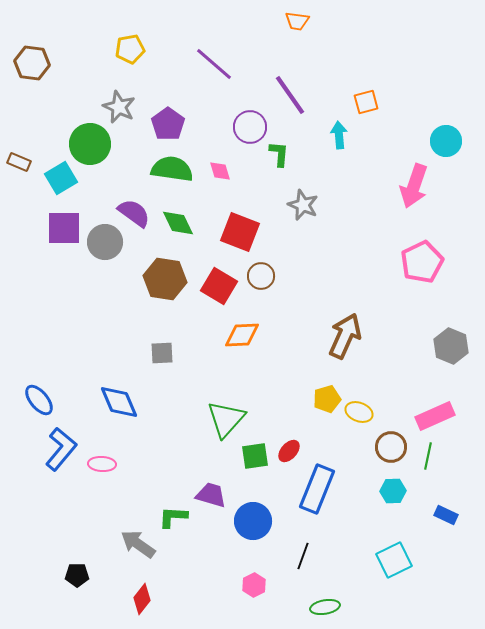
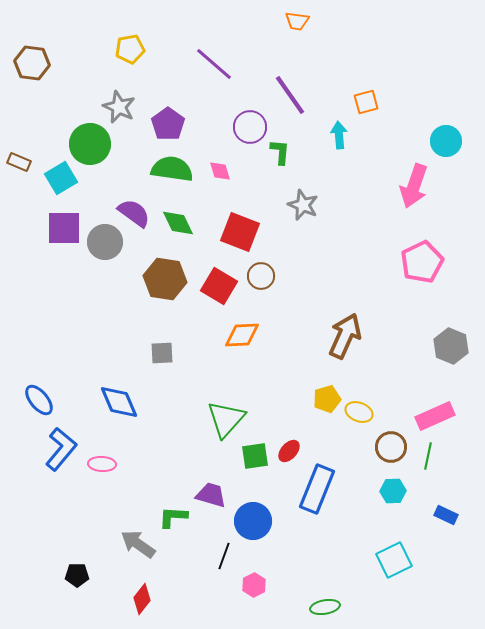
green L-shape at (279, 154): moved 1 px right, 2 px up
black line at (303, 556): moved 79 px left
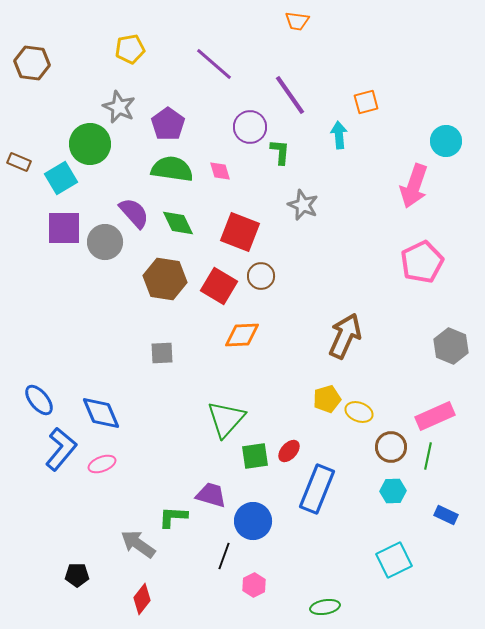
purple semicircle at (134, 213): rotated 12 degrees clockwise
blue diamond at (119, 402): moved 18 px left, 11 px down
pink ellipse at (102, 464): rotated 24 degrees counterclockwise
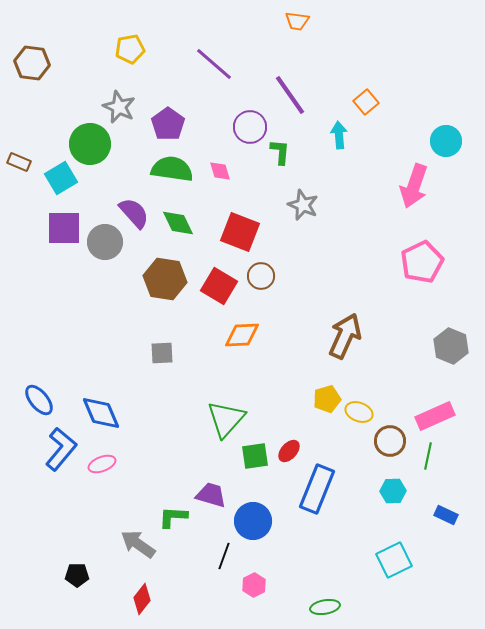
orange square at (366, 102): rotated 25 degrees counterclockwise
brown circle at (391, 447): moved 1 px left, 6 px up
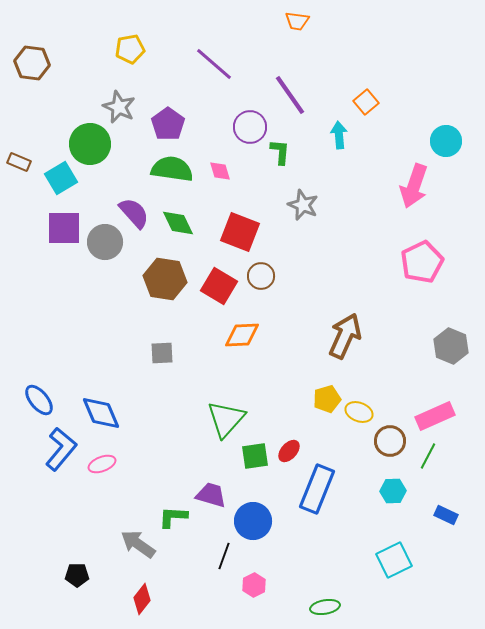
green line at (428, 456): rotated 16 degrees clockwise
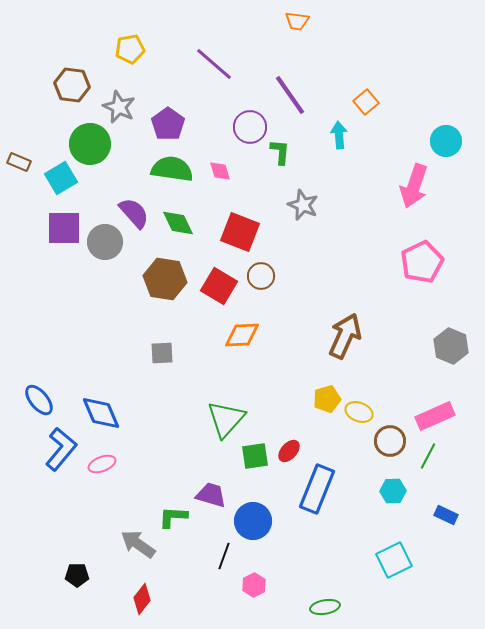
brown hexagon at (32, 63): moved 40 px right, 22 px down
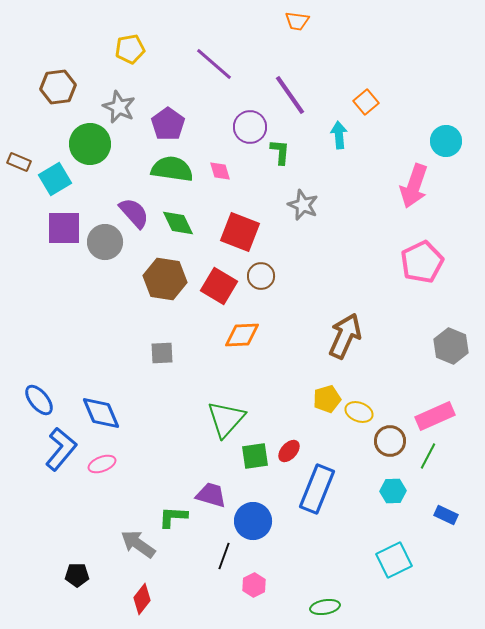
brown hexagon at (72, 85): moved 14 px left, 2 px down; rotated 16 degrees counterclockwise
cyan square at (61, 178): moved 6 px left, 1 px down
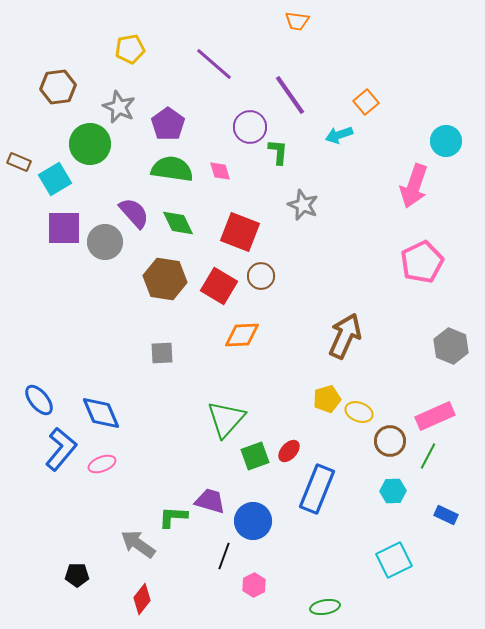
cyan arrow at (339, 135): rotated 104 degrees counterclockwise
green L-shape at (280, 152): moved 2 px left
green square at (255, 456): rotated 12 degrees counterclockwise
purple trapezoid at (211, 495): moved 1 px left, 6 px down
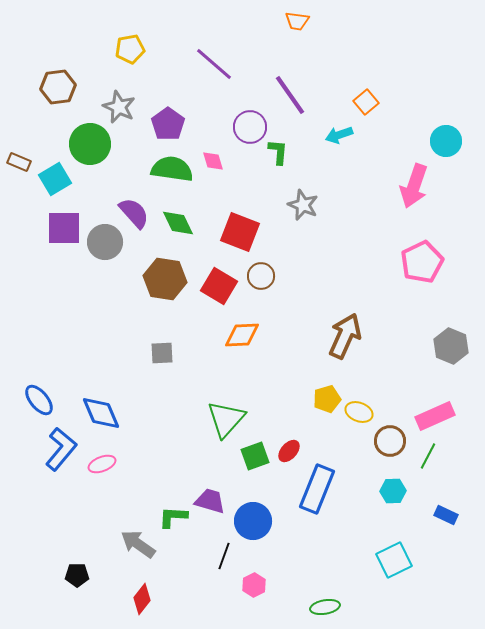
pink diamond at (220, 171): moved 7 px left, 10 px up
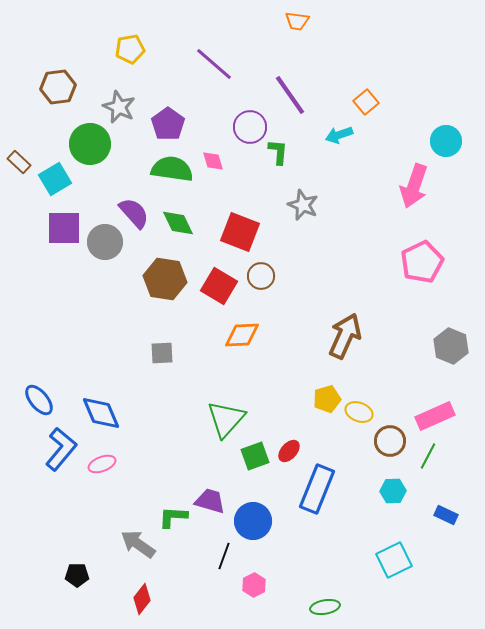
brown rectangle at (19, 162): rotated 20 degrees clockwise
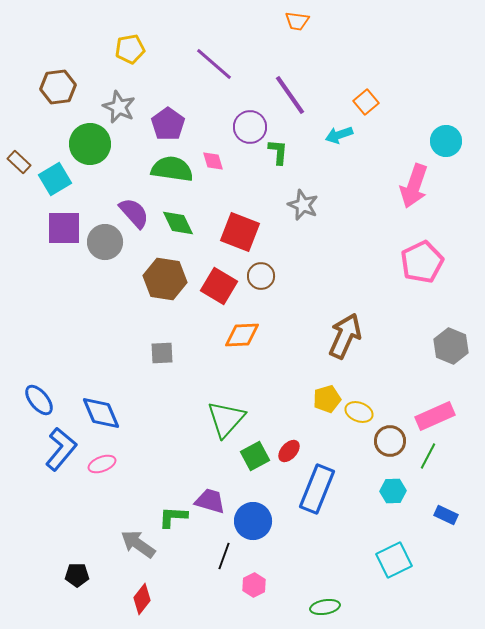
green square at (255, 456): rotated 8 degrees counterclockwise
